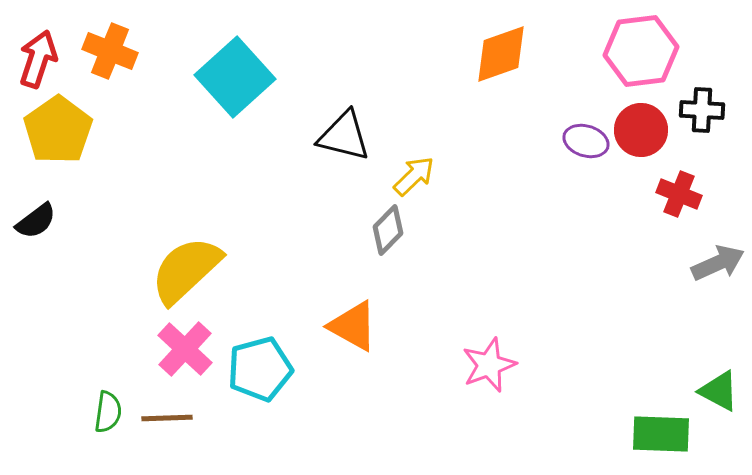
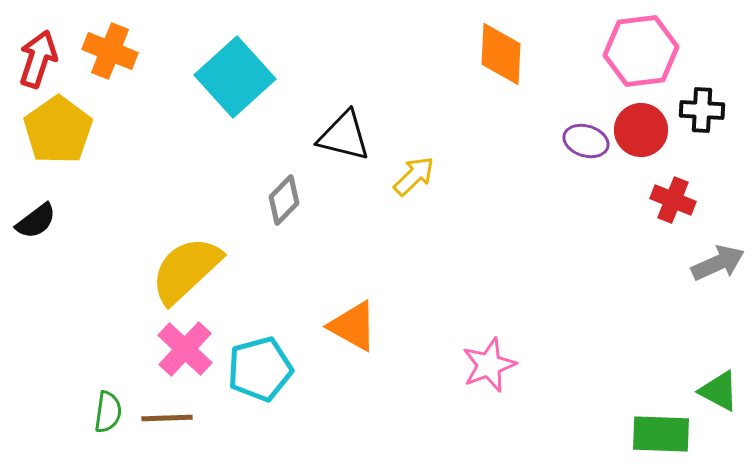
orange diamond: rotated 68 degrees counterclockwise
red cross: moved 6 px left, 6 px down
gray diamond: moved 104 px left, 30 px up
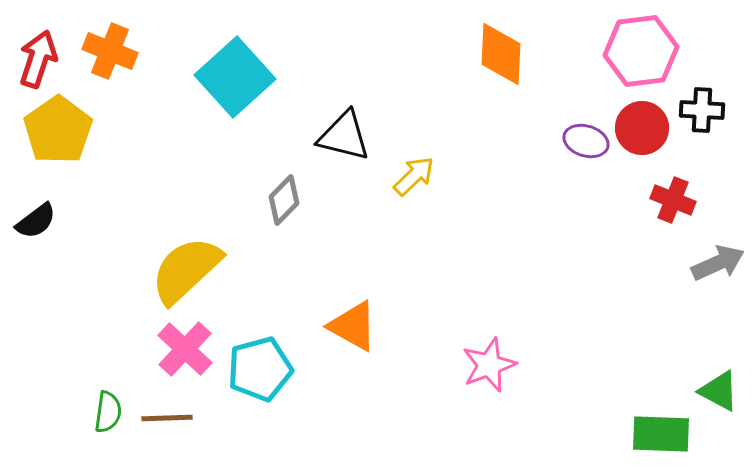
red circle: moved 1 px right, 2 px up
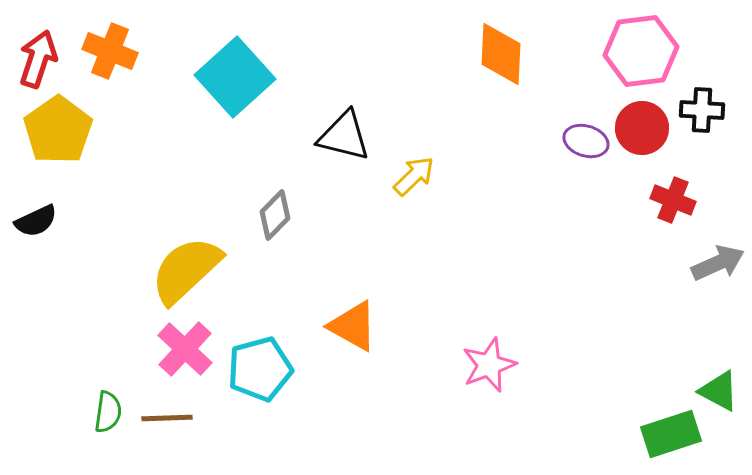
gray diamond: moved 9 px left, 15 px down
black semicircle: rotated 12 degrees clockwise
green rectangle: moved 10 px right; rotated 20 degrees counterclockwise
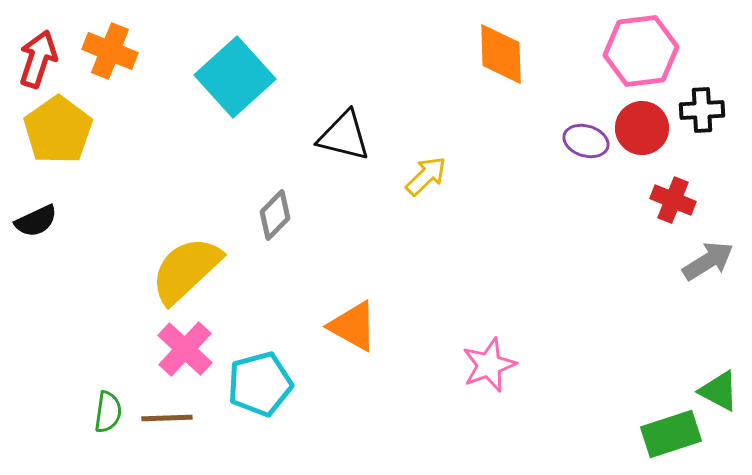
orange diamond: rotated 4 degrees counterclockwise
black cross: rotated 6 degrees counterclockwise
yellow arrow: moved 12 px right
gray arrow: moved 10 px left, 2 px up; rotated 8 degrees counterclockwise
cyan pentagon: moved 15 px down
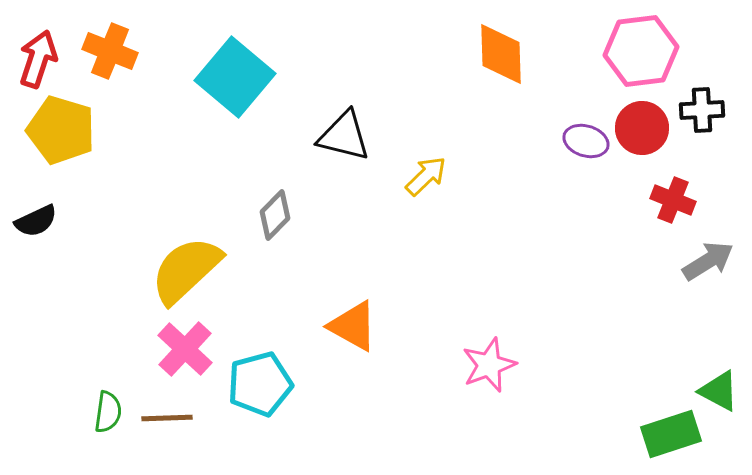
cyan square: rotated 8 degrees counterclockwise
yellow pentagon: moved 3 px right; rotated 20 degrees counterclockwise
